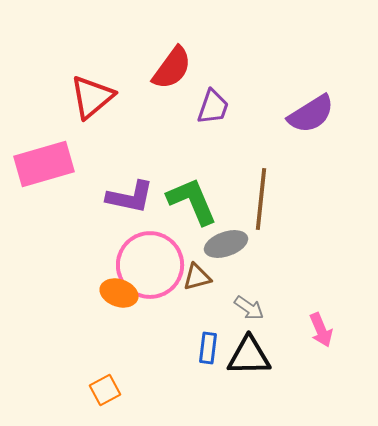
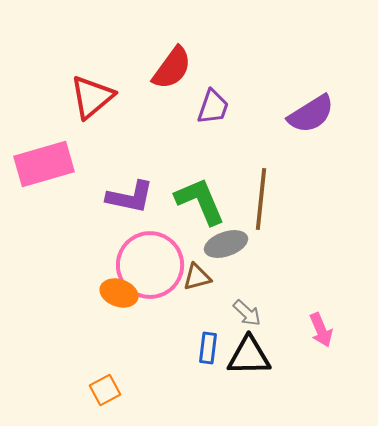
green L-shape: moved 8 px right
gray arrow: moved 2 px left, 5 px down; rotated 8 degrees clockwise
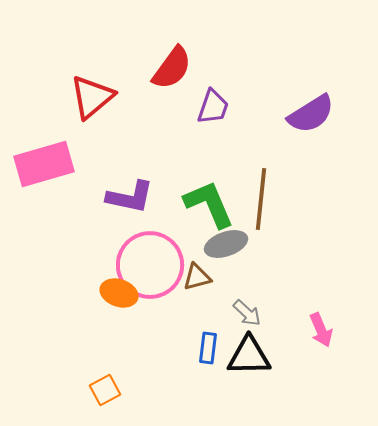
green L-shape: moved 9 px right, 3 px down
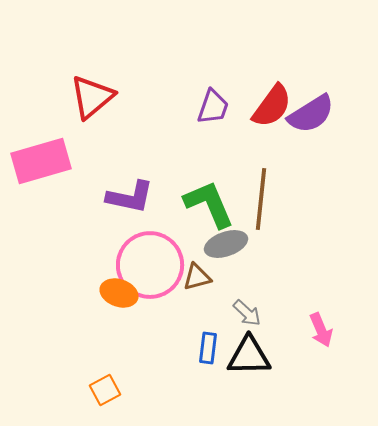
red semicircle: moved 100 px right, 38 px down
pink rectangle: moved 3 px left, 3 px up
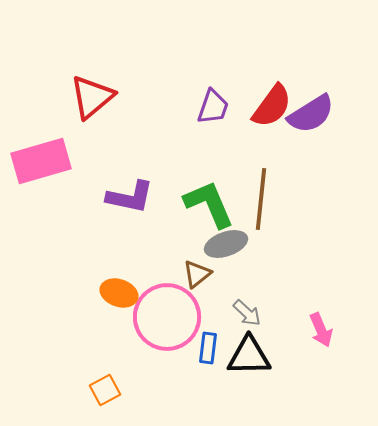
pink circle: moved 17 px right, 52 px down
brown triangle: moved 3 px up; rotated 24 degrees counterclockwise
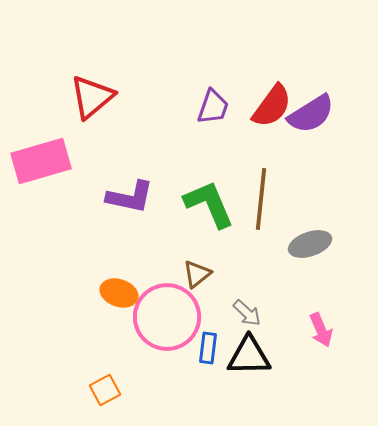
gray ellipse: moved 84 px right
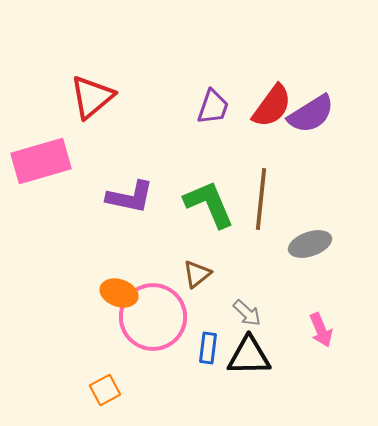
pink circle: moved 14 px left
